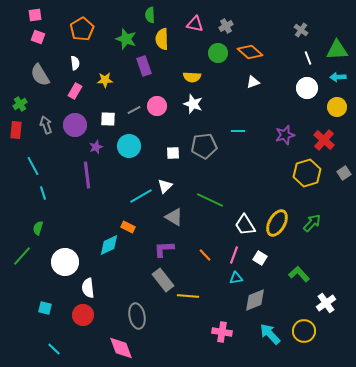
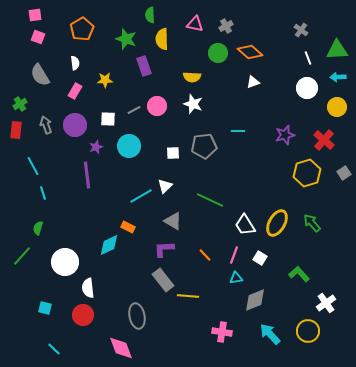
gray triangle at (174, 217): moved 1 px left, 4 px down
green arrow at (312, 223): rotated 84 degrees counterclockwise
yellow circle at (304, 331): moved 4 px right
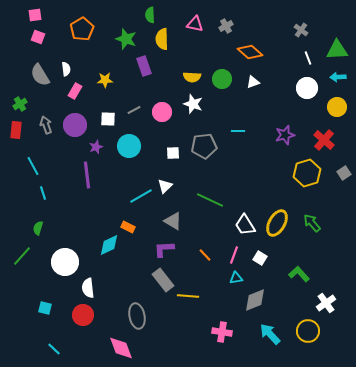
green circle at (218, 53): moved 4 px right, 26 px down
white semicircle at (75, 63): moved 9 px left, 6 px down
pink circle at (157, 106): moved 5 px right, 6 px down
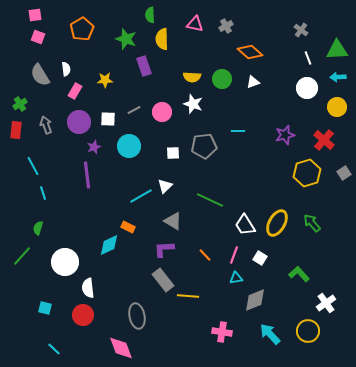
purple circle at (75, 125): moved 4 px right, 3 px up
purple star at (96, 147): moved 2 px left
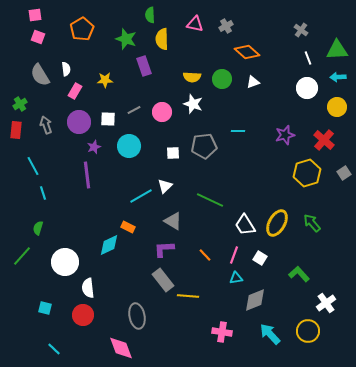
orange diamond at (250, 52): moved 3 px left
